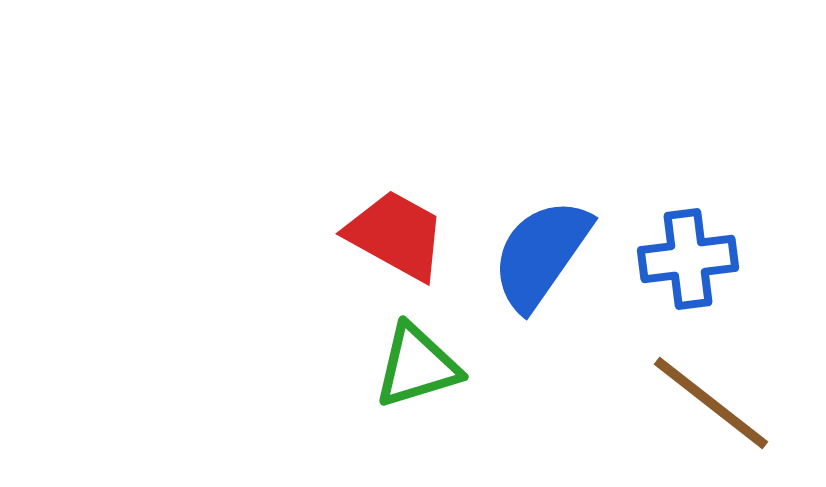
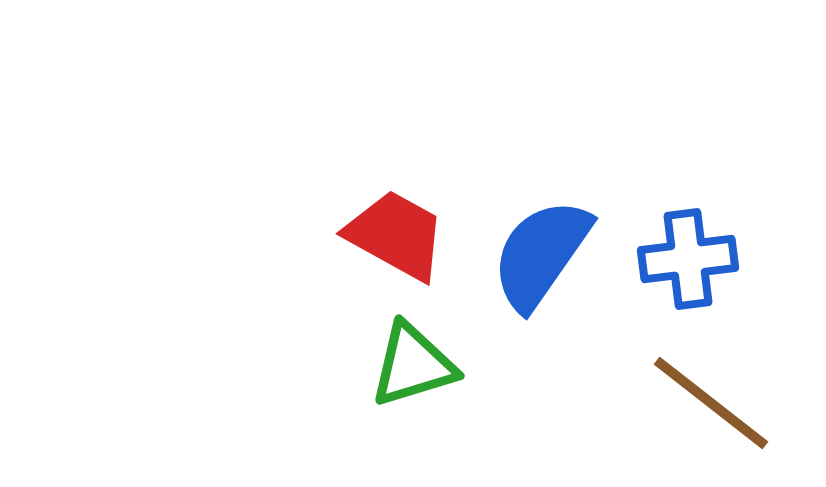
green triangle: moved 4 px left, 1 px up
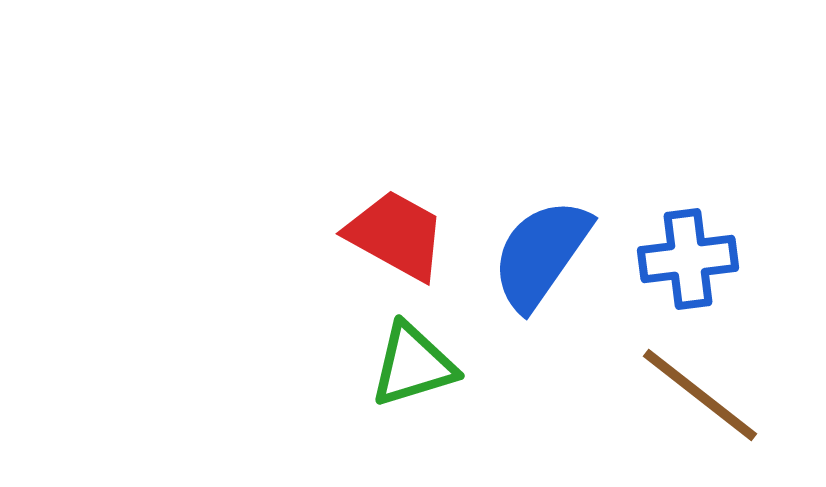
brown line: moved 11 px left, 8 px up
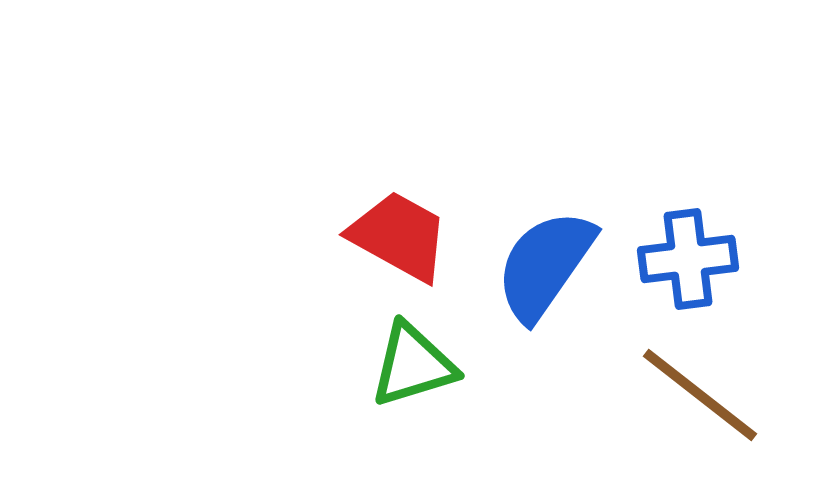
red trapezoid: moved 3 px right, 1 px down
blue semicircle: moved 4 px right, 11 px down
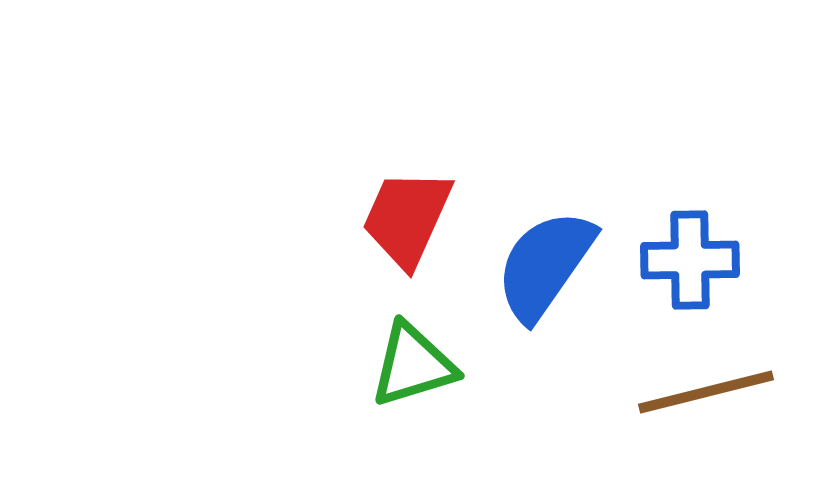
red trapezoid: moved 8 px right, 18 px up; rotated 95 degrees counterclockwise
blue cross: moved 2 px right, 1 px down; rotated 6 degrees clockwise
brown line: moved 6 px right, 3 px up; rotated 52 degrees counterclockwise
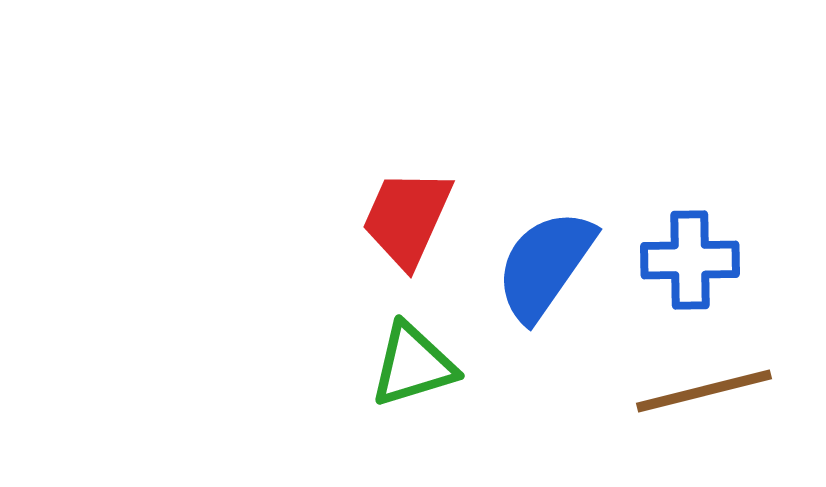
brown line: moved 2 px left, 1 px up
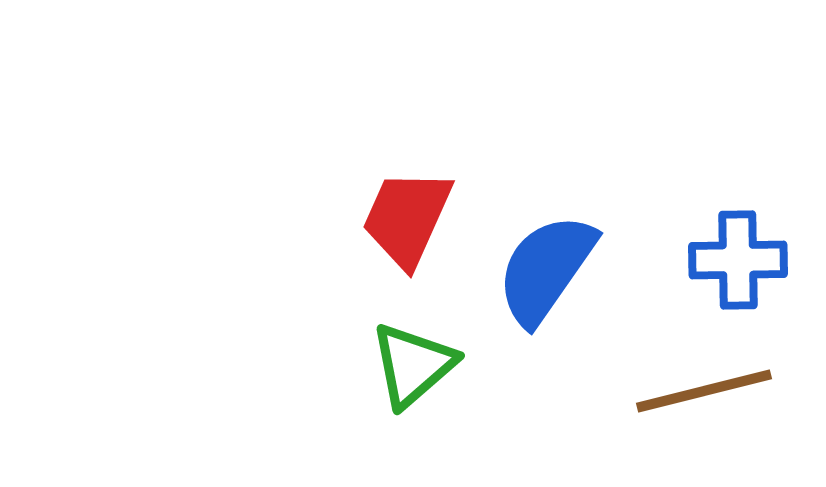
blue cross: moved 48 px right
blue semicircle: moved 1 px right, 4 px down
green triangle: rotated 24 degrees counterclockwise
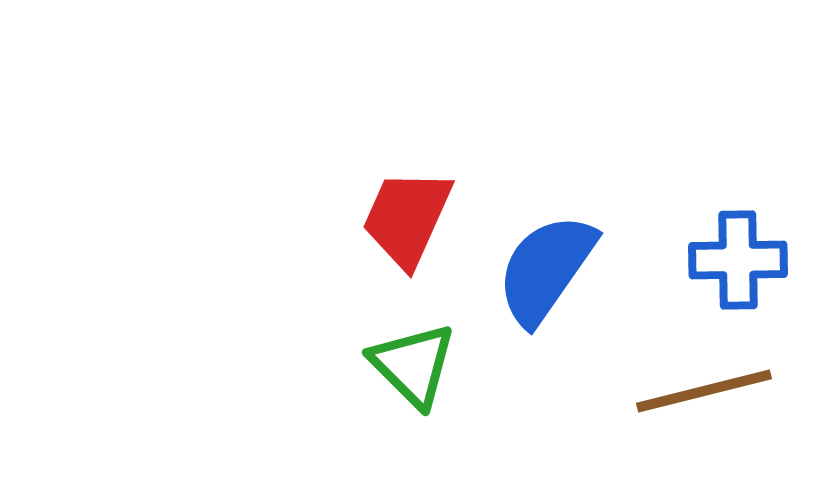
green triangle: rotated 34 degrees counterclockwise
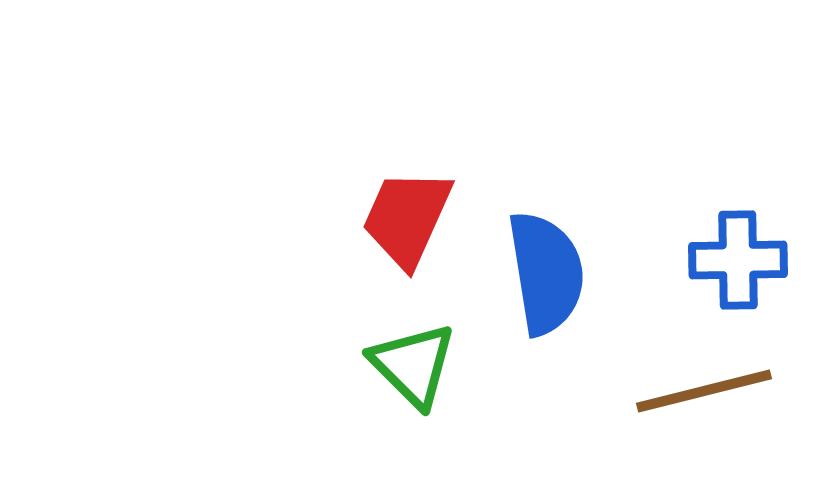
blue semicircle: moved 4 px down; rotated 136 degrees clockwise
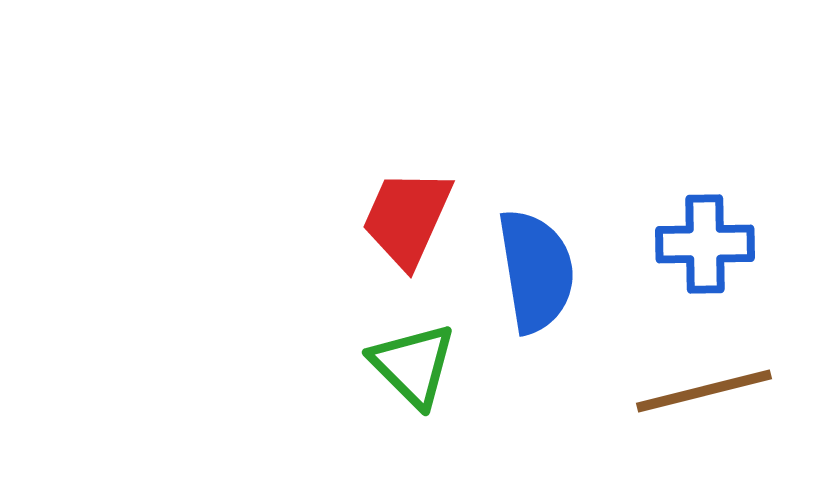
blue cross: moved 33 px left, 16 px up
blue semicircle: moved 10 px left, 2 px up
